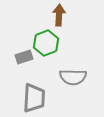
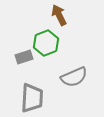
brown arrow: rotated 30 degrees counterclockwise
gray semicircle: moved 1 px right; rotated 24 degrees counterclockwise
gray trapezoid: moved 2 px left
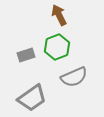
green hexagon: moved 11 px right, 4 px down
gray rectangle: moved 2 px right, 2 px up
gray trapezoid: rotated 52 degrees clockwise
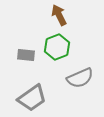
gray rectangle: rotated 24 degrees clockwise
gray semicircle: moved 6 px right, 1 px down
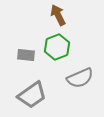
brown arrow: moved 1 px left
gray trapezoid: moved 3 px up
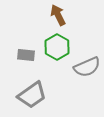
green hexagon: rotated 10 degrees counterclockwise
gray semicircle: moved 7 px right, 11 px up
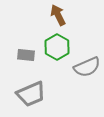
gray trapezoid: moved 1 px left, 1 px up; rotated 12 degrees clockwise
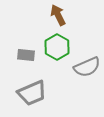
gray trapezoid: moved 1 px right, 1 px up
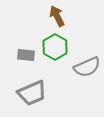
brown arrow: moved 1 px left, 1 px down
green hexagon: moved 2 px left
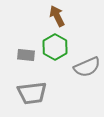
gray trapezoid: rotated 16 degrees clockwise
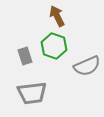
green hexagon: moved 1 px left, 1 px up; rotated 10 degrees counterclockwise
gray rectangle: moved 1 px left, 1 px down; rotated 66 degrees clockwise
gray semicircle: moved 1 px up
